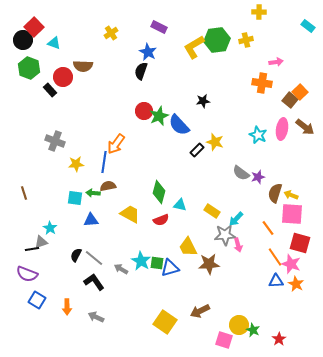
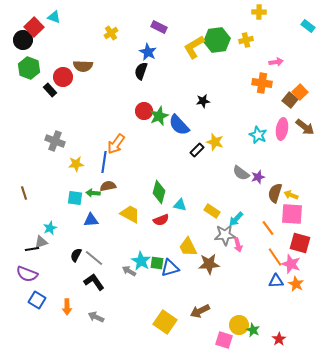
cyan triangle at (54, 43): moved 26 px up
cyan star at (50, 228): rotated 16 degrees clockwise
gray arrow at (121, 269): moved 8 px right, 2 px down
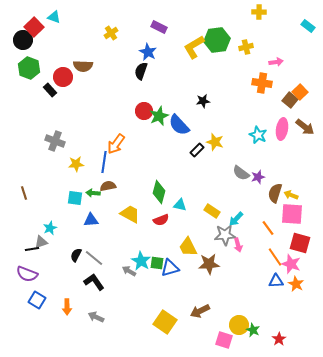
yellow cross at (246, 40): moved 7 px down
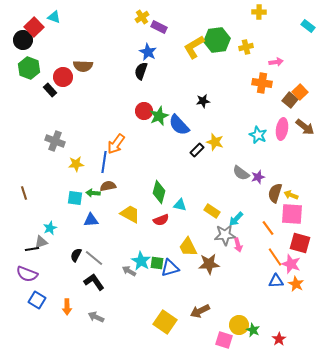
yellow cross at (111, 33): moved 31 px right, 16 px up
